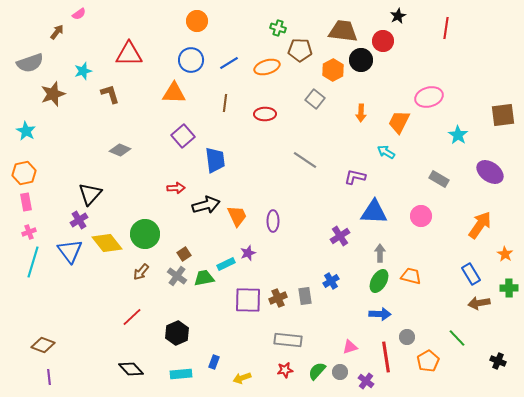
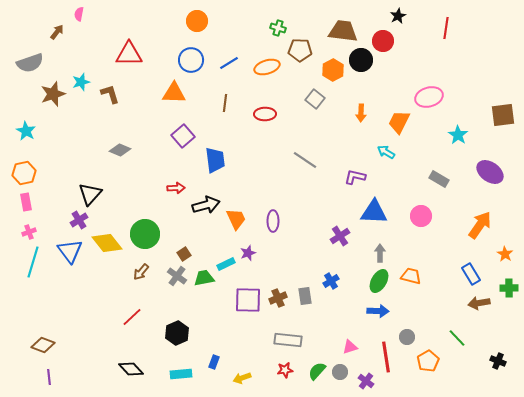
pink semicircle at (79, 14): rotated 136 degrees clockwise
cyan star at (83, 71): moved 2 px left, 11 px down
orange trapezoid at (237, 216): moved 1 px left, 3 px down
blue arrow at (380, 314): moved 2 px left, 3 px up
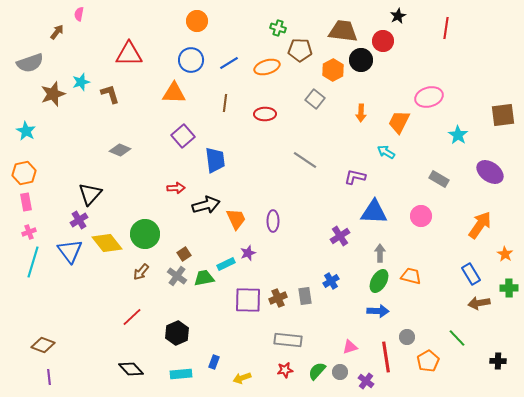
black cross at (498, 361): rotated 21 degrees counterclockwise
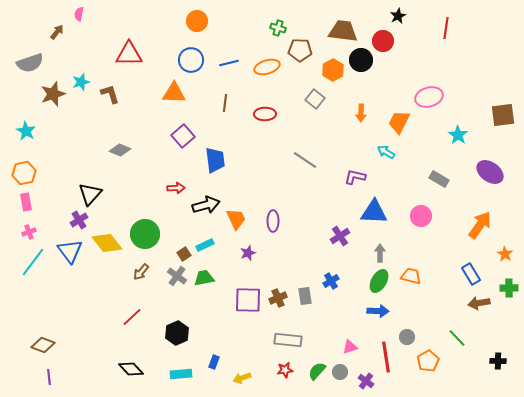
blue line at (229, 63): rotated 18 degrees clockwise
cyan line at (33, 262): rotated 20 degrees clockwise
cyan rectangle at (226, 264): moved 21 px left, 19 px up
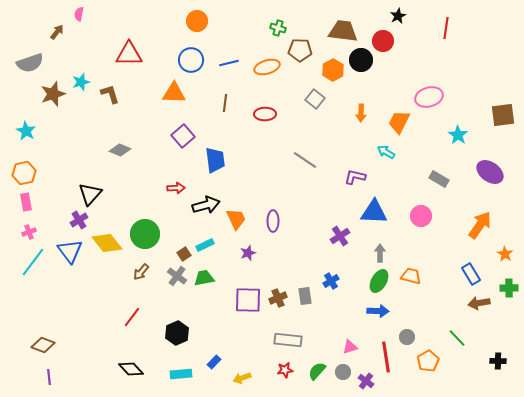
red line at (132, 317): rotated 10 degrees counterclockwise
blue rectangle at (214, 362): rotated 24 degrees clockwise
gray circle at (340, 372): moved 3 px right
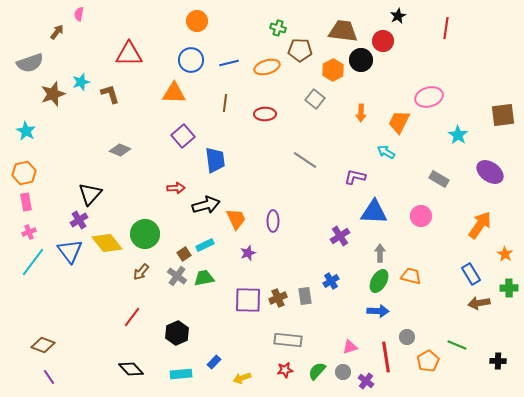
green line at (457, 338): moved 7 px down; rotated 24 degrees counterclockwise
purple line at (49, 377): rotated 28 degrees counterclockwise
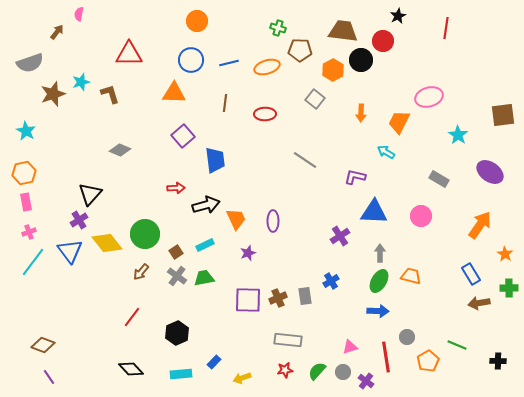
brown square at (184, 254): moved 8 px left, 2 px up
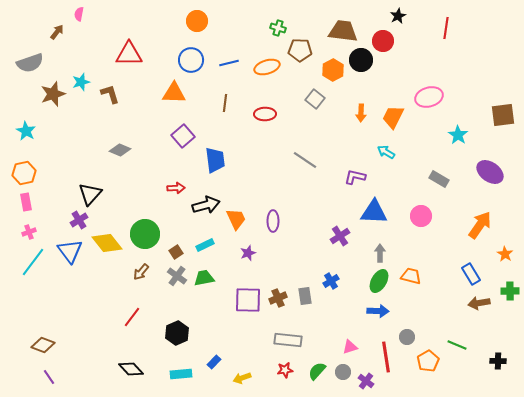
orange trapezoid at (399, 122): moved 6 px left, 5 px up
green cross at (509, 288): moved 1 px right, 3 px down
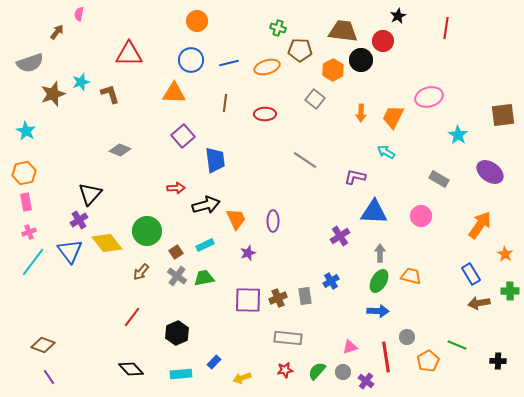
green circle at (145, 234): moved 2 px right, 3 px up
gray rectangle at (288, 340): moved 2 px up
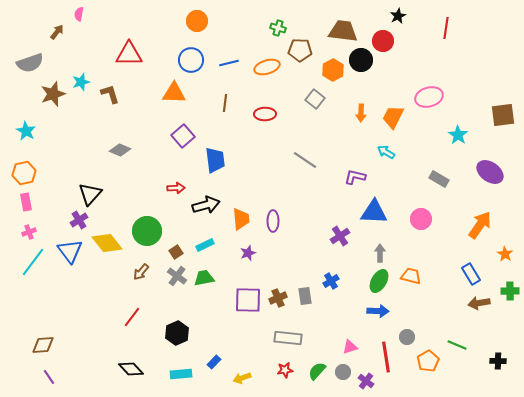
pink circle at (421, 216): moved 3 px down
orange trapezoid at (236, 219): moved 5 px right; rotated 20 degrees clockwise
brown diamond at (43, 345): rotated 25 degrees counterclockwise
